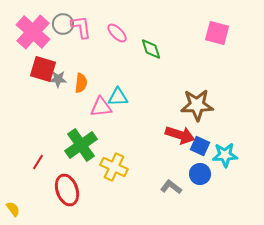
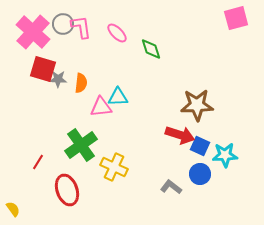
pink square: moved 19 px right, 15 px up; rotated 30 degrees counterclockwise
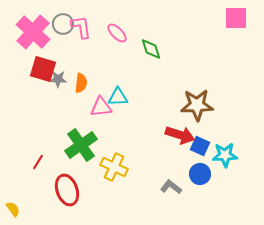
pink square: rotated 15 degrees clockwise
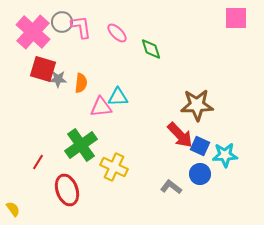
gray circle: moved 1 px left, 2 px up
red arrow: rotated 28 degrees clockwise
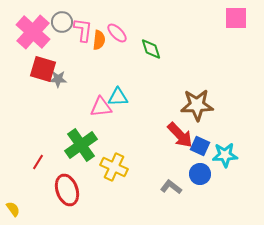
pink L-shape: moved 2 px right, 3 px down; rotated 15 degrees clockwise
orange semicircle: moved 18 px right, 43 px up
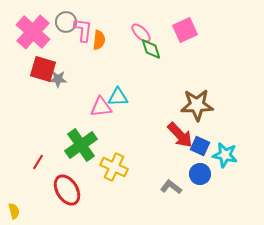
pink square: moved 51 px left, 12 px down; rotated 25 degrees counterclockwise
gray circle: moved 4 px right
pink ellipse: moved 24 px right
cyan star: rotated 15 degrees clockwise
red ellipse: rotated 12 degrees counterclockwise
yellow semicircle: moved 1 px right, 2 px down; rotated 21 degrees clockwise
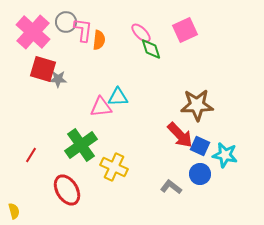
red line: moved 7 px left, 7 px up
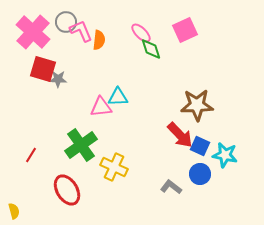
pink L-shape: moved 2 px left, 1 px down; rotated 30 degrees counterclockwise
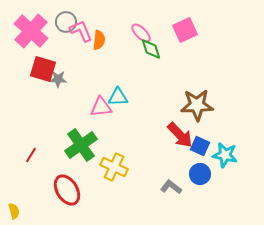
pink cross: moved 2 px left, 1 px up
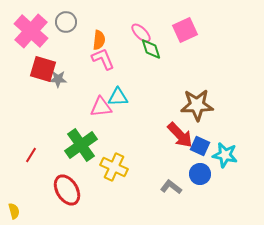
pink L-shape: moved 22 px right, 28 px down
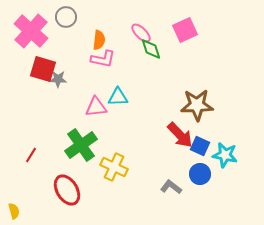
gray circle: moved 5 px up
pink L-shape: rotated 125 degrees clockwise
pink triangle: moved 5 px left
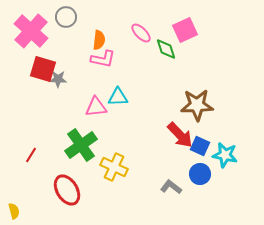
green diamond: moved 15 px right
